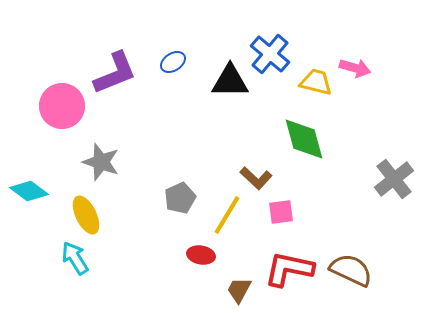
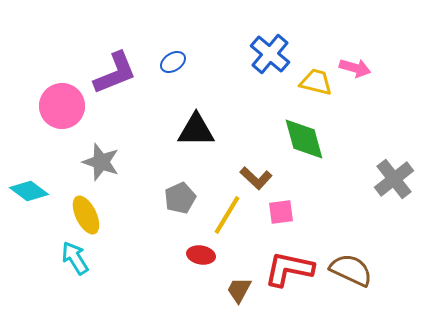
black triangle: moved 34 px left, 49 px down
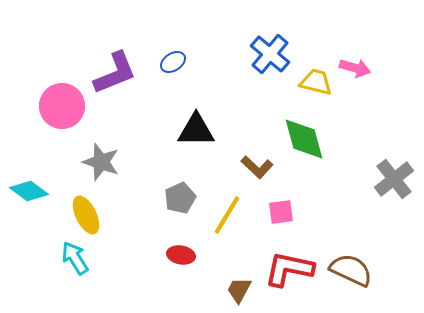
brown L-shape: moved 1 px right, 11 px up
red ellipse: moved 20 px left
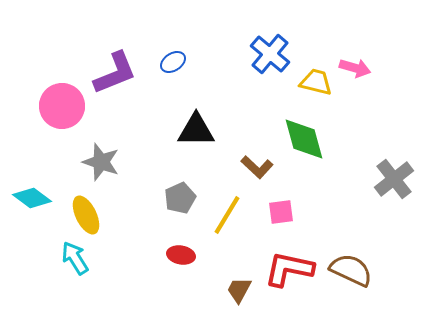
cyan diamond: moved 3 px right, 7 px down
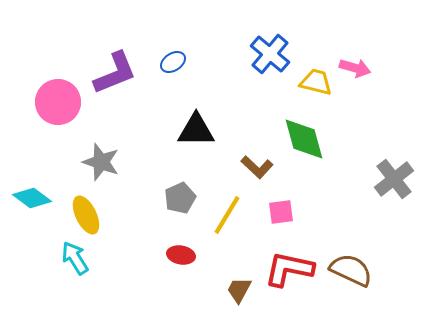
pink circle: moved 4 px left, 4 px up
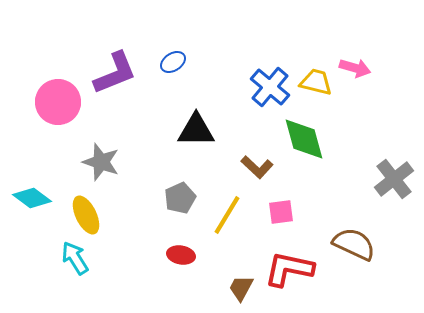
blue cross: moved 33 px down
brown semicircle: moved 3 px right, 26 px up
brown trapezoid: moved 2 px right, 2 px up
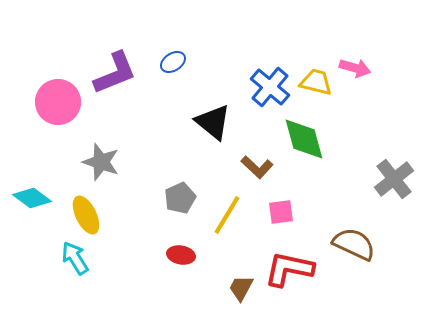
black triangle: moved 17 px right, 8 px up; rotated 39 degrees clockwise
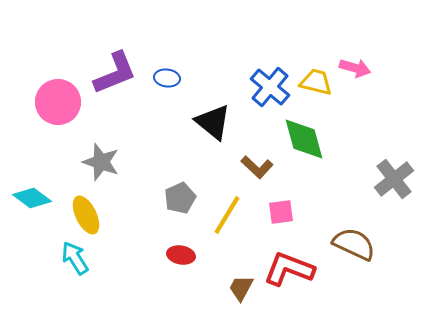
blue ellipse: moved 6 px left, 16 px down; rotated 40 degrees clockwise
red L-shape: rotated 9 degrees clockwise
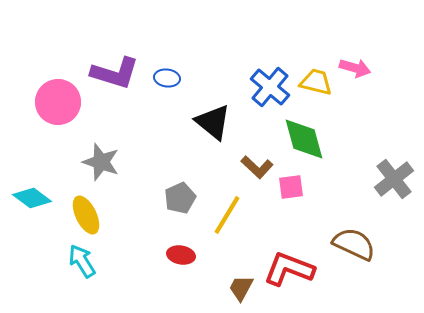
purple L-shape: rotated 39 degrees clockwise
pink square: moved 10 px right, 25 px up
cyan arrow: moved 7 px right, 3 px down
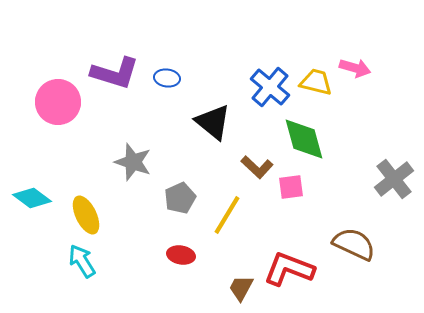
gray star: moved 32 px right
